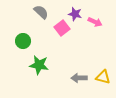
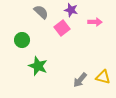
purple star: moved 4 px left, 4 px up
pink arrow: rotated 24 degrees counterclockwise
green circle: moved 1 px left, 1 px up
green star: moved 1 px left, 1 px down; rotated 12 degrees clockwise
gray arrow: moved 1 px right, 2 px down; rotated 49 degrees counterclockwise
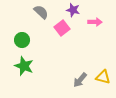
purple star: moved 2 px right
green star: moved 14 px left
